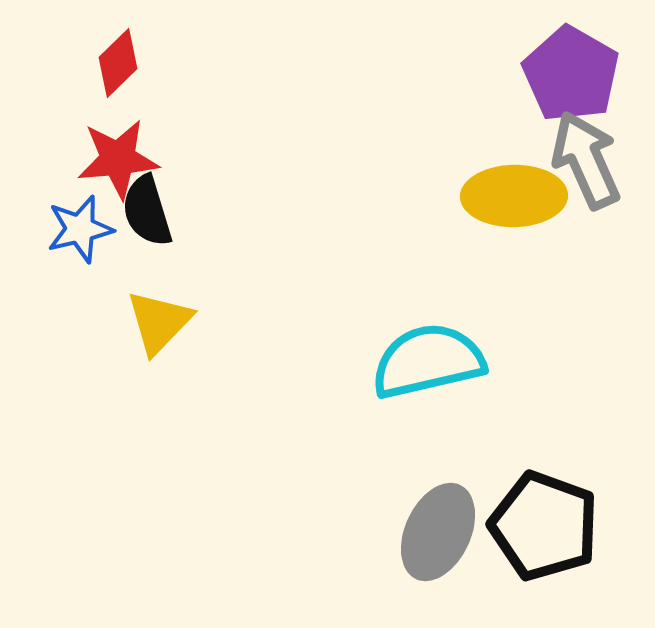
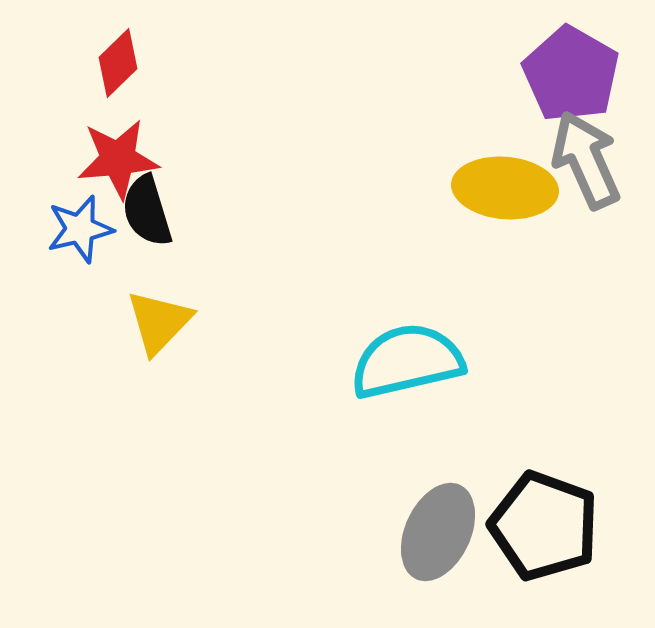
yellow ellipse: moved 9 px left, 8 px up; rotated 6 degrees clockwise
cyan semicircle: moved 21 px left
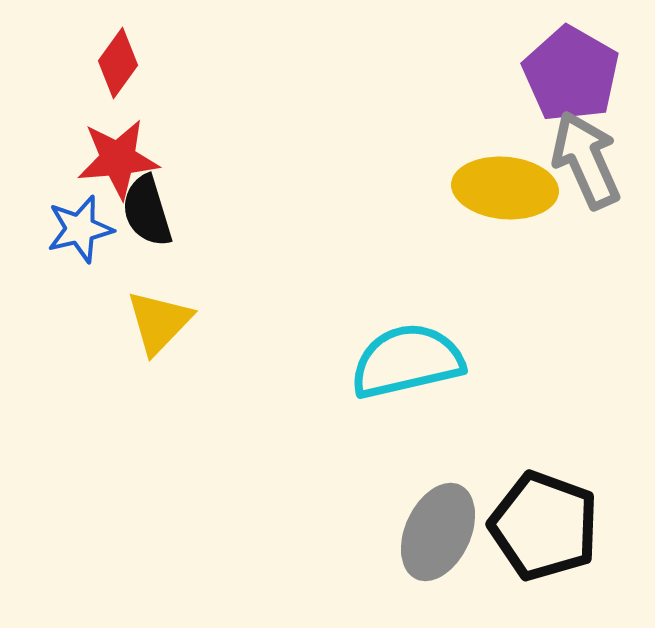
red diamond: rotated 10 degrees counterclockwise
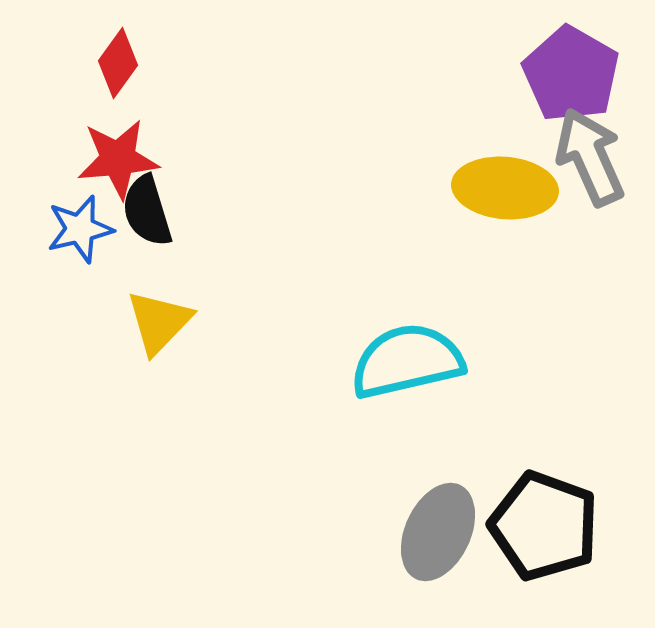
gray arrow: moved 4 px right, 3 px up
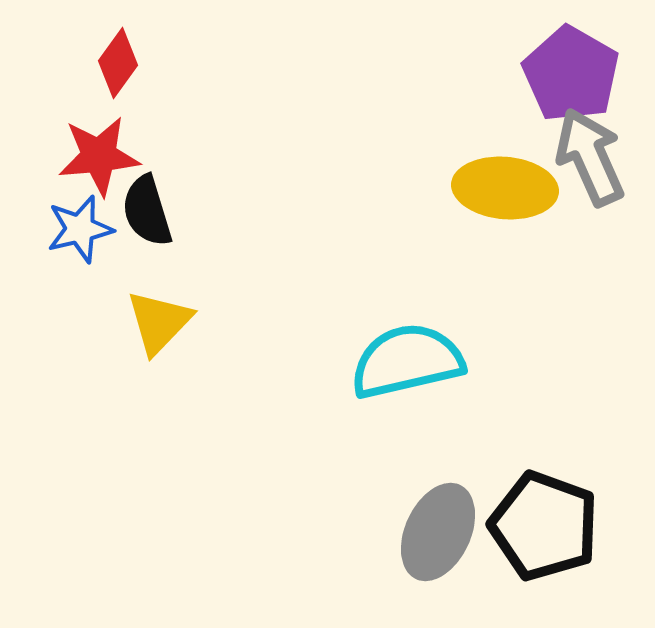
red star: moved 19 px left, 3 px up
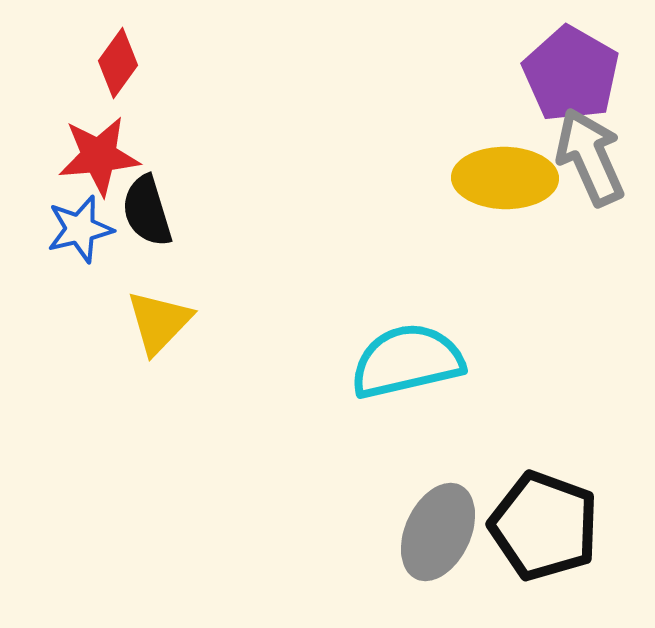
yellow ellipse: moved 10 px up; rotated 4 degrees counterclockwise
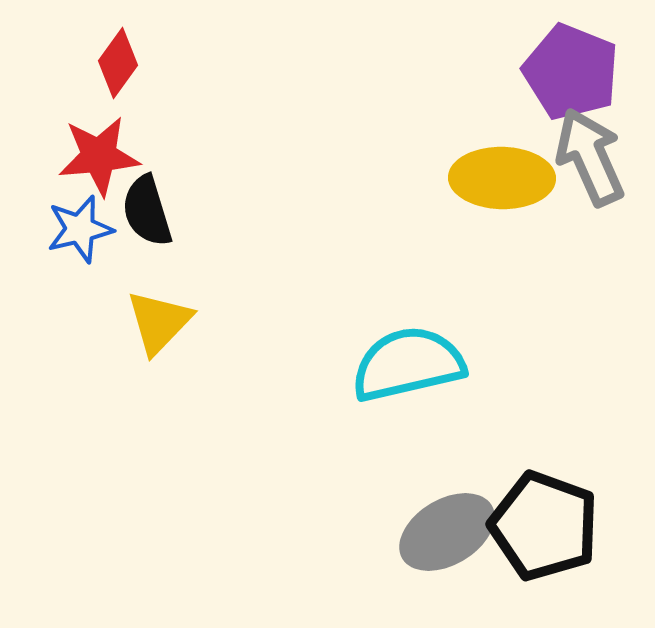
purple pentagon: moved 2 px up; rotated 8 degrees counterclockwise
yellow ellipse: moved 3 px left
cyan semicircle: moved 1 px right, 3 px down
gray ellipse: moved 9 px right; rotated 34 degrees clockwise
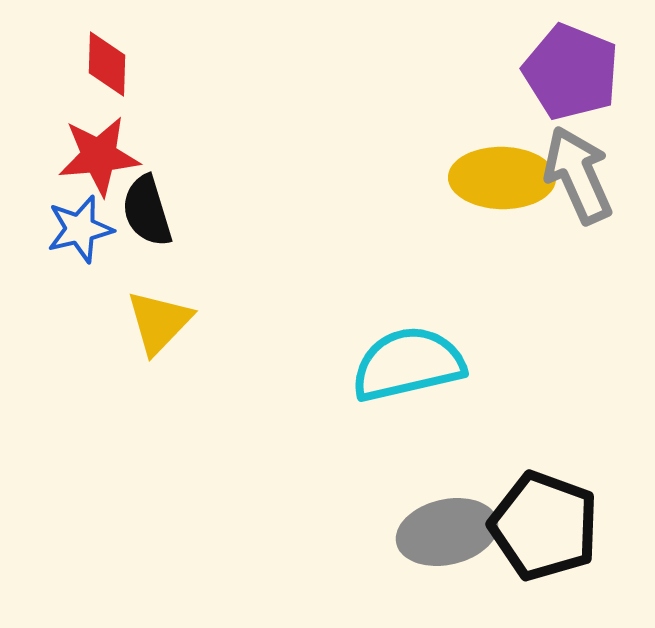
red diamond: moved 11 px left, 1 px down; rotated 34 degrees counterclockwise
gray arrow: moved 12 px left, 18 px down
gray ellipse: rotated 18 degrees clockwise
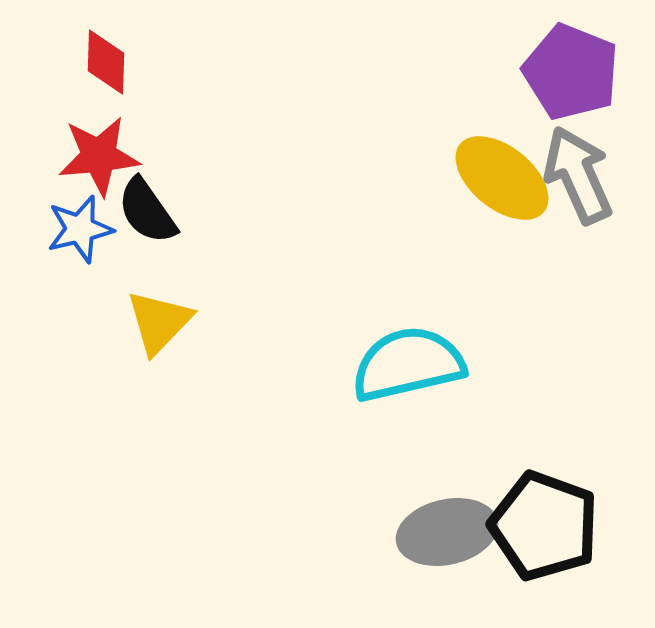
red diamond: moved 1 px left, 2 px up
yellow ellipse: rotated 38 degrees clockwise
black semicircle: rotated 18 degrees counterclockwise
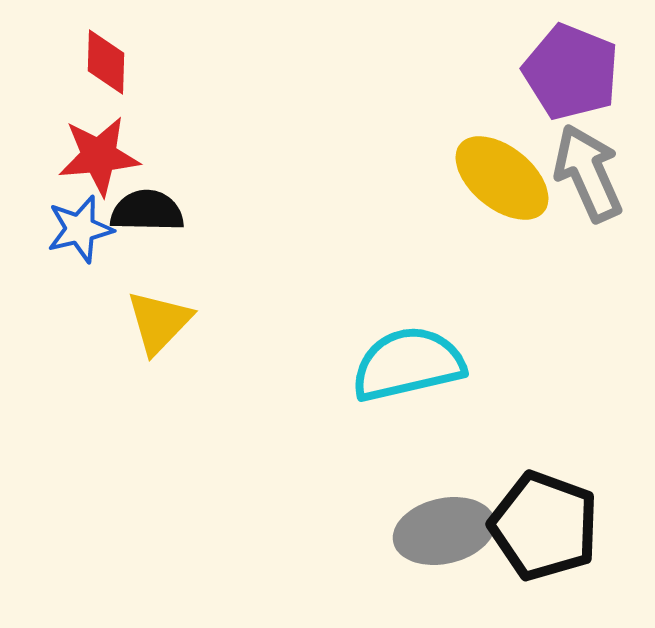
gray arrow: moved 10 px right, 2 px up
black semicircle: rotated 126 degrees clockwise
gray ellipse: moved 3 px left, 1 px up
